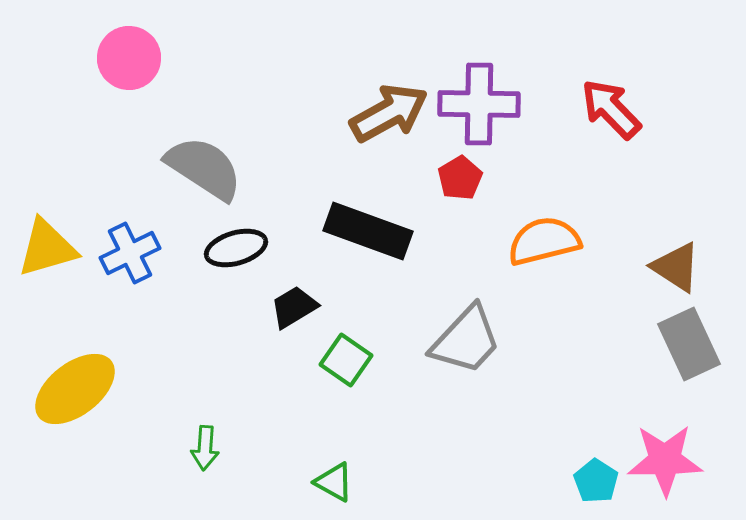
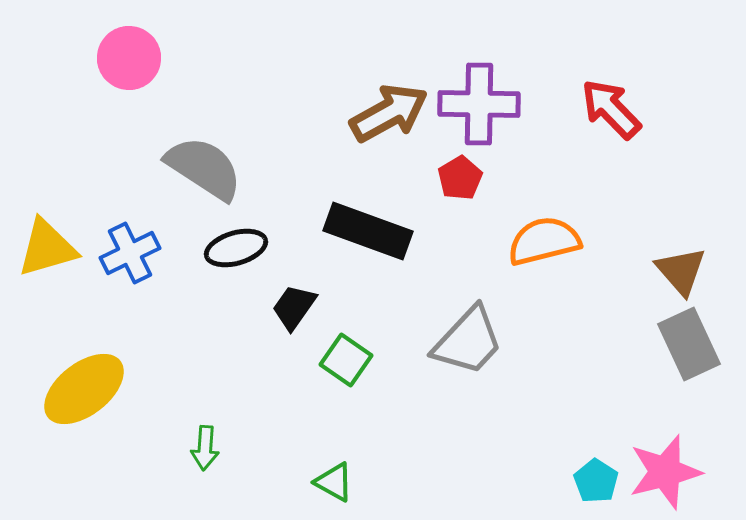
brown triangle: moved 5 px right, 4 px down; rotated 16 degrees clockwise
black trapezoid: rotated 24 degrees counterclockwise
gray trapezoid: moved 2 px right, 1 px down
yellow ellipse: moved 9 px right
pink star: moved 12 px down; rotated 14 degrees counterclockwise
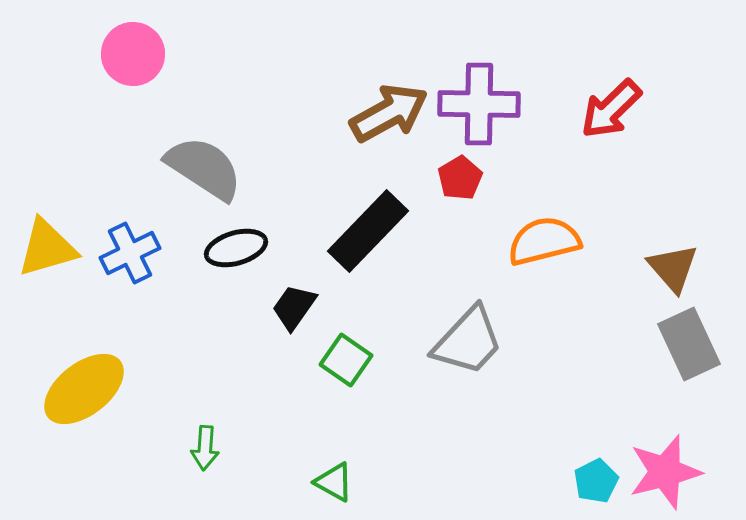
pink circle: moved 4 px right, 4 px up
red arrow: rotated 90 degrees counterclockwise
black rectangle: rotated 66 degrees counterclockwise
brown triangle: moved 8 px left, 3 px up
cyan pentagon: rotated 12 degrees clockwise
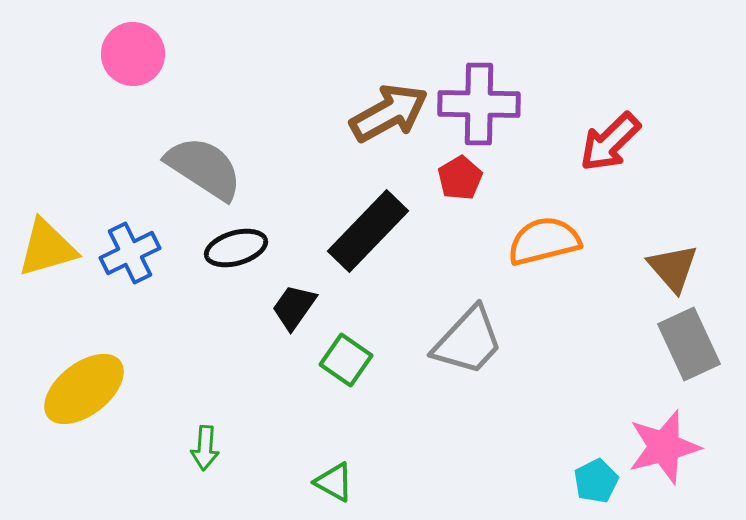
red arrow: moved 1 px left, 33 px down
pink star: moved 1 px left, 25 px up
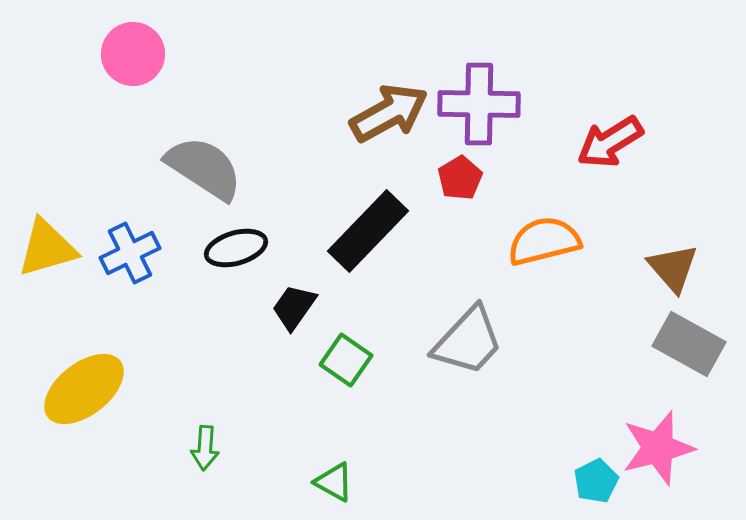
red arrow: rotated 12 degrees clockwise
gray rectangle: rotated 36 degrees counterclockwise
pink star: moved 6 px left, 1 px down
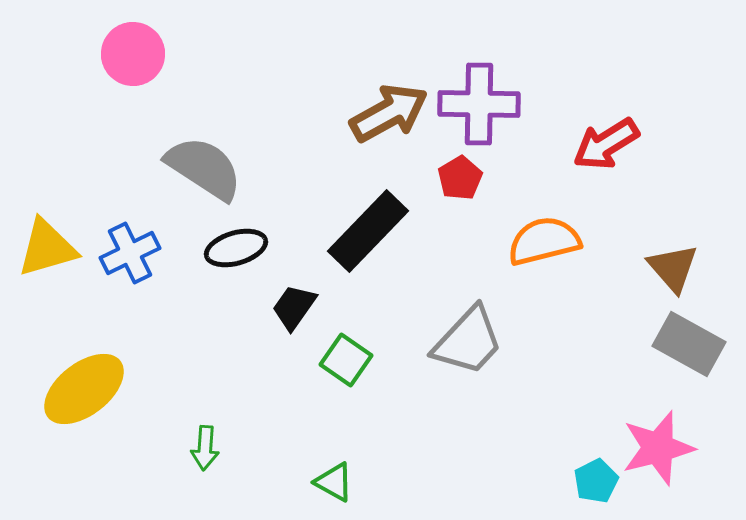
red arrow: moved 4 px left, 2 px down
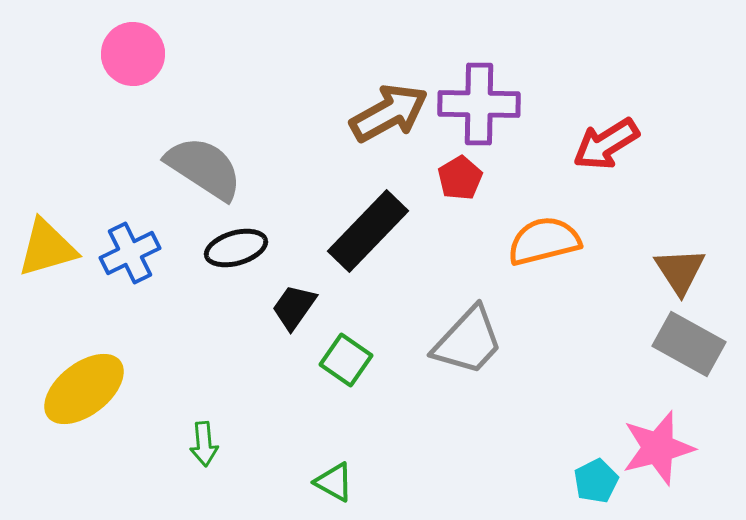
brown triangle: moved 7 px right, 3 px down; rotated 8 degrees clockwise
green arrow: moved 1 px left, 4 px up; rotated 9 degrees counterclockwise
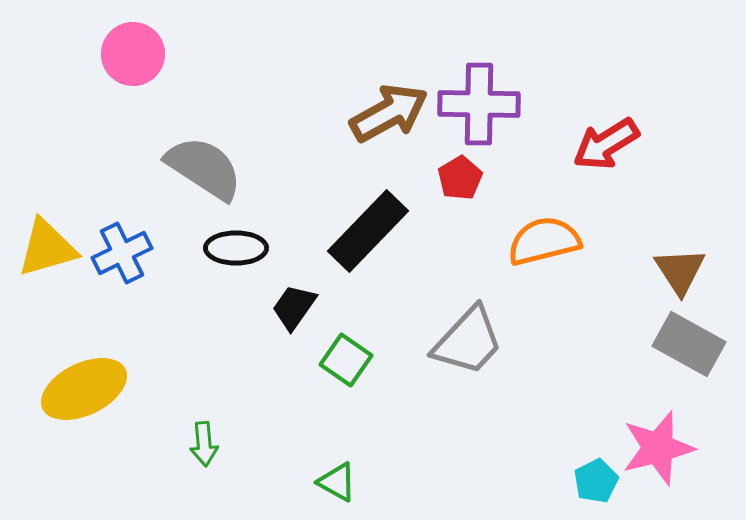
black ellipse: rotated 16 degrees clockwise
blue cross: moved 8 px left
yellow ellipse: rotated 12 degrees clockwise
green triangle: moved 3 px right
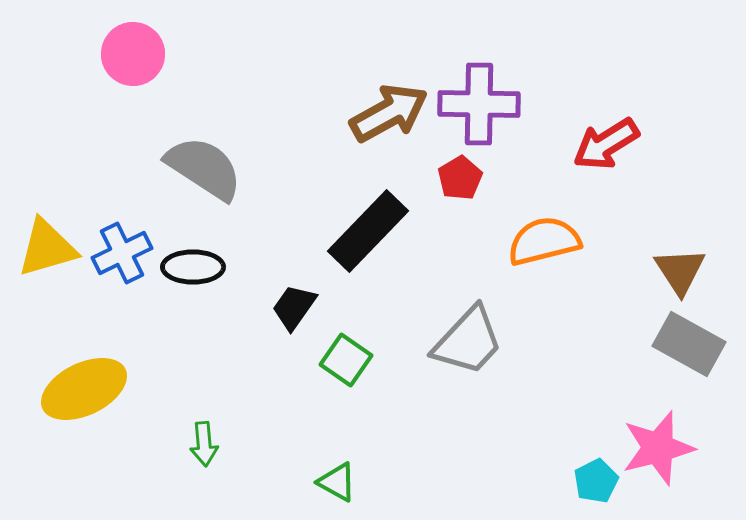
black ellipse: moved 43 px left, 19 px down
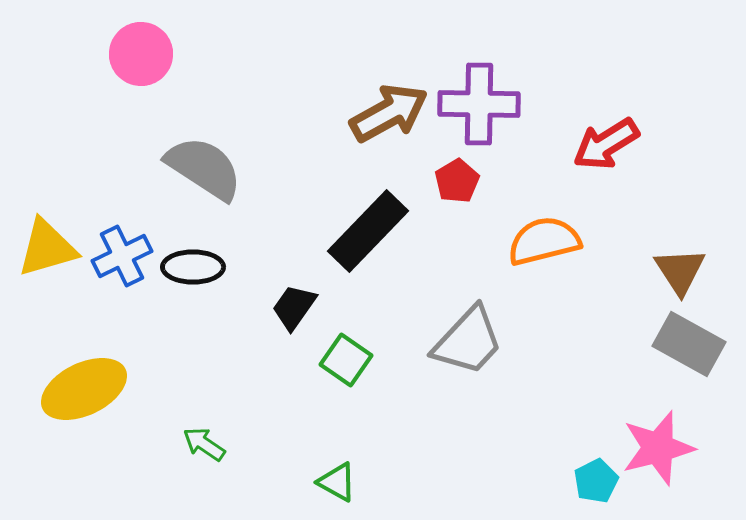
pink circle: moved 8 px right
red pentagon: moved 3 px left, 3 px down
blue cross: moved 3 px down
green arrow: rotated 129 degrees clockwise
